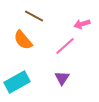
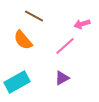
purple triangle: rotated 28 degrees clockwise
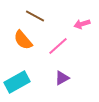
brown line: moved 1 px right
pink line: moved 7 px left
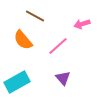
purple triangle: moved 1 px right; rotated 42 degrees counterclockwise
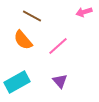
brown line: moved 3 px left
pink arrow: moved 2 px right, 12 px up
purple triangle: moved 3 px left, 3 px down
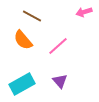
cyan rectangle: moved 5 px right, 2 px down
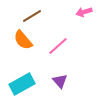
brown line: rotated 60 degrees counterclockwise
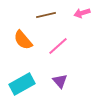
pink arrow: moved 2 px left, 1 px down
brown line: moved 14 px right, 1 px up; rotated 18 degrees clockwise
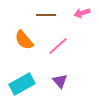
brown line: rotated 12 degrees clockwise
orange semicircle: moved 1 px right
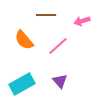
pink arrow: moved 8 px down
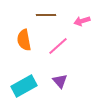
orange semicircle: rotated 30 degrees clockwise
cyan rectangle: moved 2 px right, 2 px down
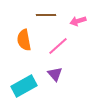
pink arrow: moved 4 px left
purple triangle: moved 5 px left, 7 px up
